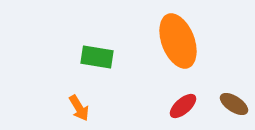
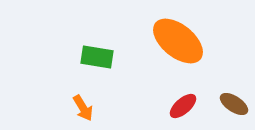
orange ellipse: rotated 30 degrees counterclockwise
orange arrow: moved 4 px right
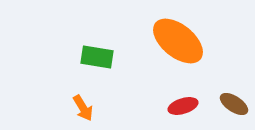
red ellipse: rotated 24 degrees clockwise
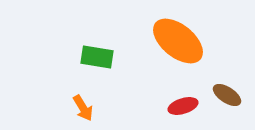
brown ellipse: moved 7 px left, 9 px up
